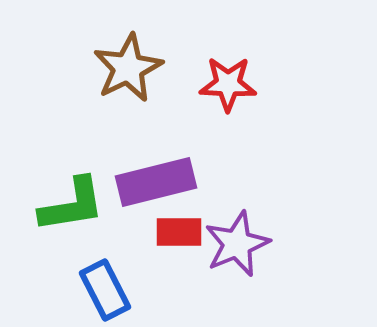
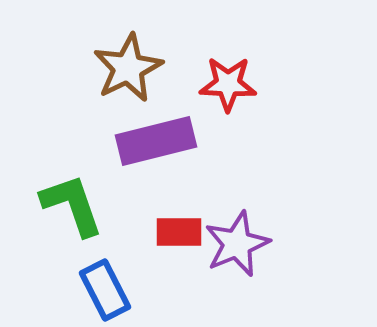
purple rectangle: moved 41 px up
green L-shape: rotated 100 degrees counterclockwise
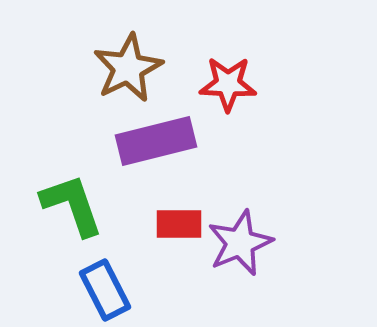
red rectangle: moved 8 px up
purple star: moved 3 px right, 1 px up
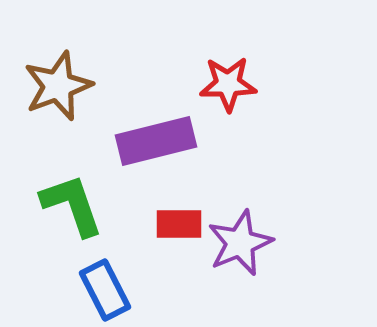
brown star: moved 70 px left, 18 px down; rotated 6 degrees clockwise
red star: rotated 4 degrees counterclockwise
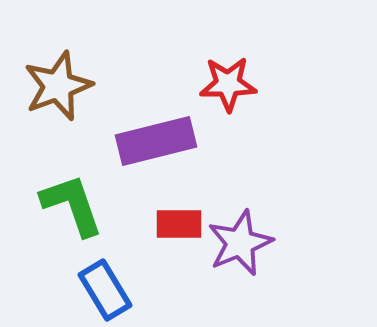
blue rectangle: rotated 4 degrees counterclockwise
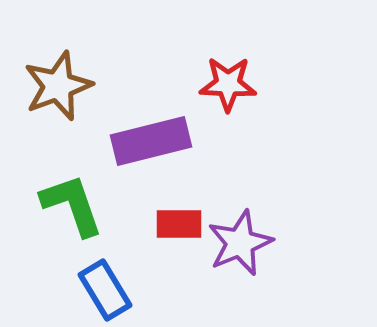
red star: rotated 4 degrees clockwise
purple rectangle: moved 5 px left
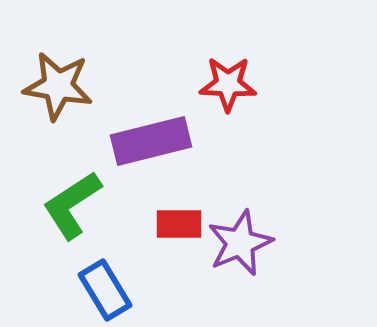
brown star: rotated 30 degrees clockwise
green L-shape: rotated 104 degrees counterclockwise
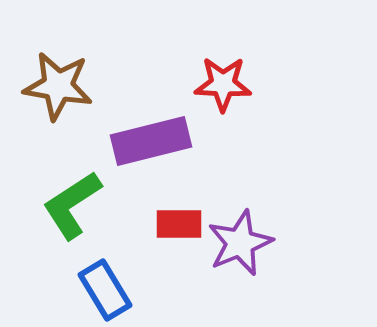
red star: moved 5 px left
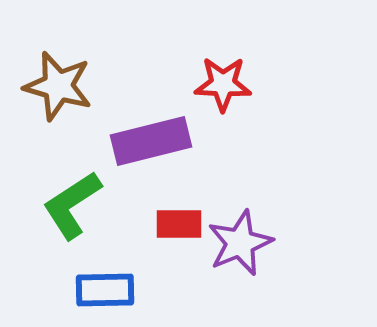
brown star: rotated 6 degrees clockwise
blue rectangle: rotated 60 degrees counterclockwise
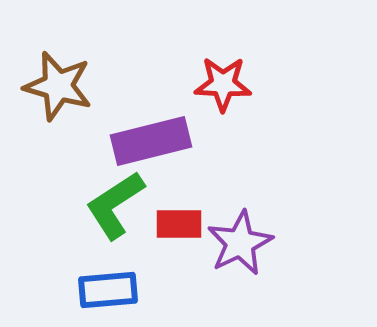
green L-shape: moved 43 px right
purple star: rotated 4 degrees counterclockwise
blue rectangle: moved 3 px right; rotated 4 degrees counterclockwise
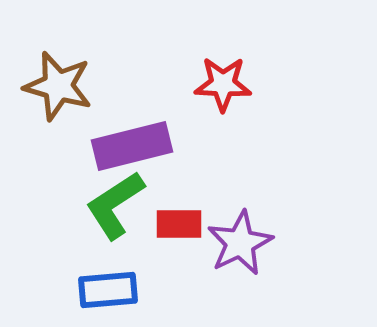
purple rectangle: moved 19 px left, 5 px down
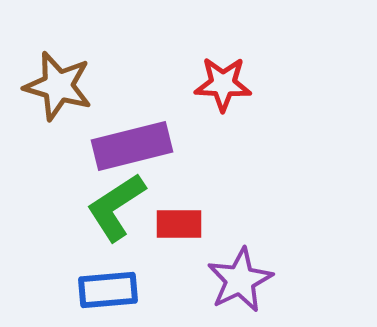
green L-shape: moved 1 px right, 2 px down
purple star: moved 37 px down
